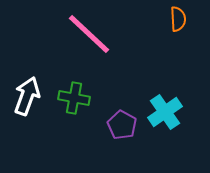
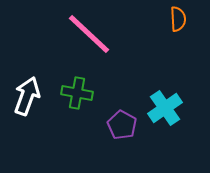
green cross: moved 3 px right, 5 px up
cyan cross: moved 4 px up
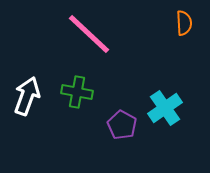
orange semicircle: moved 6 px right, 4 px down
green cross: moved 1 px up
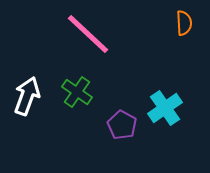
pink line: moved 1 px left
green cross: rotated 24 degrees clockwise
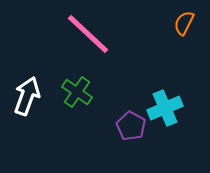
orange semicircle: rotated 150 degrees counterclockwise
cyan cross: rotated 12 degrees clockwise
purple pentagon: moved 9 px right, 1 px down
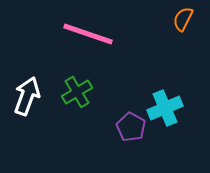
orange semicircle: moved 1 px left, 4 px up
pink line: rotated 24 degrees counterclockwise
green cross: rotated 24 degrees clockwise
purple pentagon: moved 1 px down
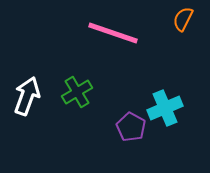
pink line: moved 25 px right, 1 px up
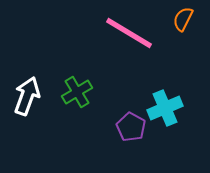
pink line: moved 16 px right; rotated 12 degrees clockwise
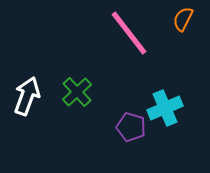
pink line: rotated 21 degrees clockwise
green cross: rotated 12 degrees counterclockwise
purple pentagon: rotated 12 degrees counterclockwise
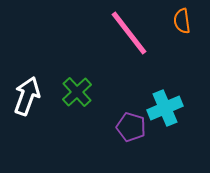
orange semicircle: moved 1 px left, 2 px down; rotated 35 degrees counterclockwise
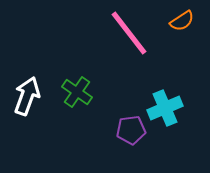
orange semicircle: rotated 115 degrees counterclockwise
green cross: rotated 12 degrees counterclockwise
purple pentagon: moved 3 px down; rotated 24 degrees counterclockwise
